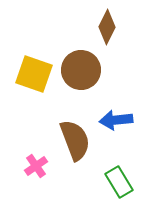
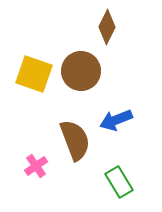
brown circle: moved 1 px down
blue arrow: rotated 16 degrees counterclockwise
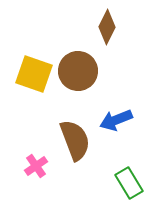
brown circle: moved 3 px left
green rectangle: moved 10 px right, 1 px down
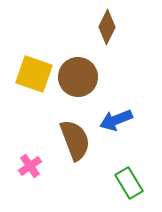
brown circle: moved 6 px down
pink cross: moved 6 px left
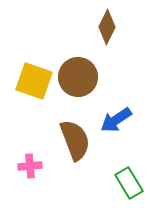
yellow square: moved 7 px down
blue arrow: rotated 12 degrees counterclockwise
pink cross: rotated 30 degrees clockwise
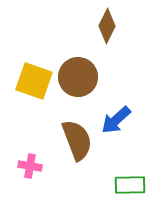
brown diamond: moved 1 px up
blue arrow: rotated 8 degrees counterclockwise
brown semicircle: moved 2 px right
pink cross: rotated 15 degrees clockwise
green rectangle: moved 1 px right, 2 px down; rotated 60 degrees counterclockwise
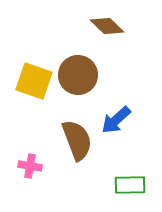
brown diamond: rotated 72 degrees counterclockwise
brown circle: moved 2 px up
